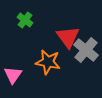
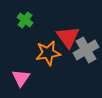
gray cross: rotated 20 degrees clockwise
orange star: moved 9 px up; rotated 20 degrees counterclockwise
pink triangle: moved 8 px right, 3 px down
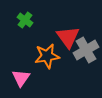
orange star: moved 1 px left, 3 px down
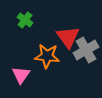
orange star: rotated 15 degrees clockwise
pink triangle: moved 3 px up
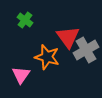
orange star: moved 1 px down; rotated 10 degrees clockwise
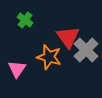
gray cross: rotated 15 degrees counterclockwise
orange star: moved 2 px right
pink triangle: moved 4 px left, 6 px up
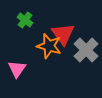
red triangle: moved 5 px left, 3 px up
orange star: moved 11 px up
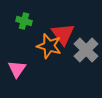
green cross: moved 1 px left, 1 px down; rotated 21 degrees counterclockwise
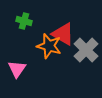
red triangle: rotated 25 degrees counterclockwise
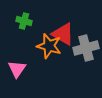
gray cross: moved 2 px up; rotated 30 degrees clockwise
